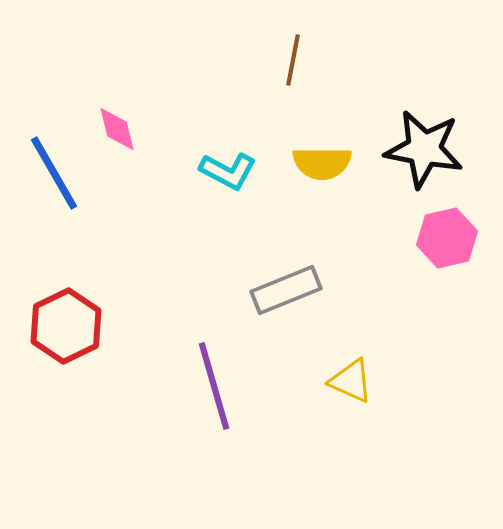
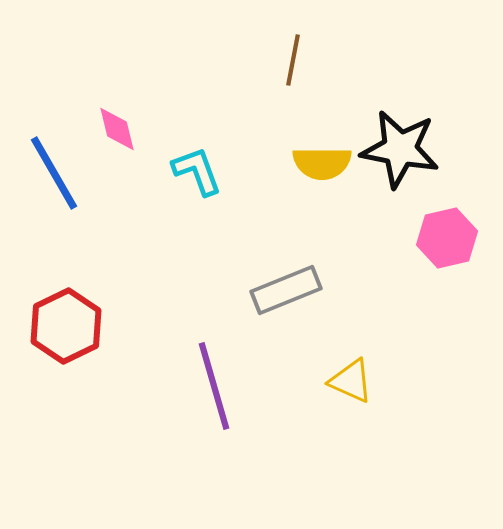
black star: moved 24 px left
cyan L-shape: moved 31 px left; rotated 138 degrees counterclockwise
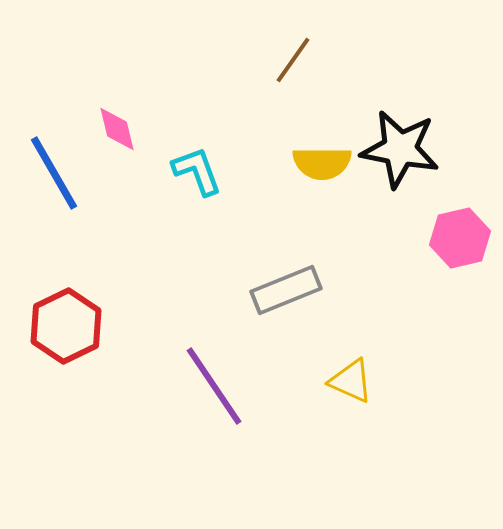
brown line: rotated 24 degrees clockwise
pink hexagon: moved 13 px right
purple line: rotated 18 degrees counterclockwise
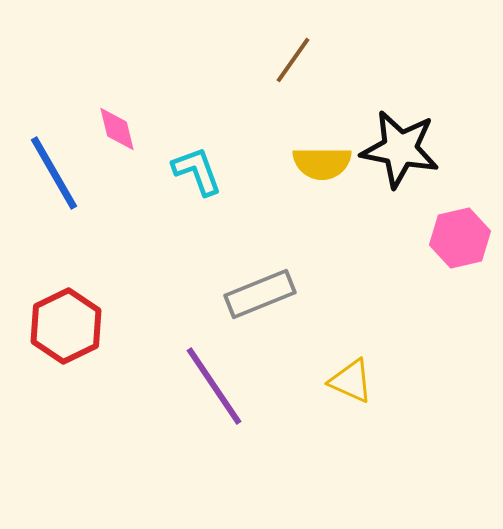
gray rectangle: moved 26 px left, 4 px down
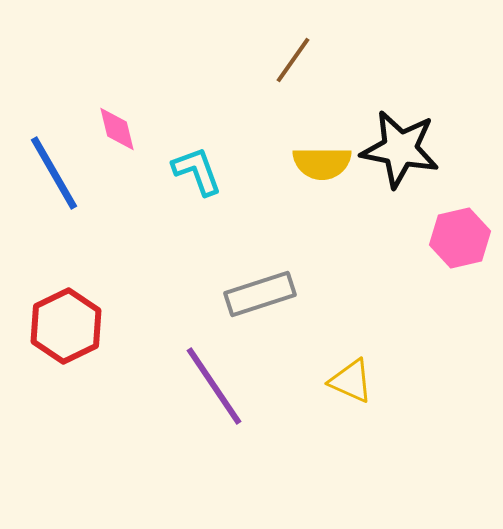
gray rectangle: rotated 4 degrees clockwise
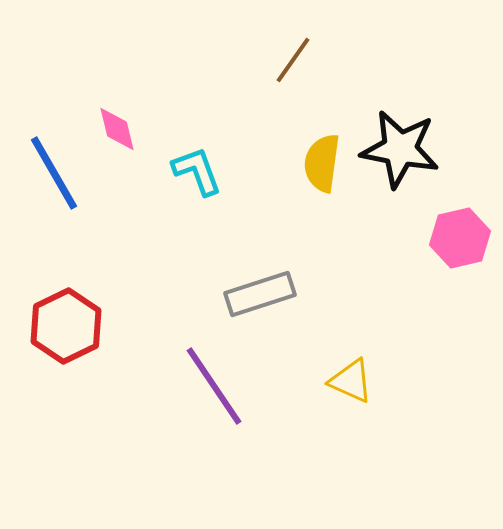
yellow semicircle: rotated 98 degrees clockwise
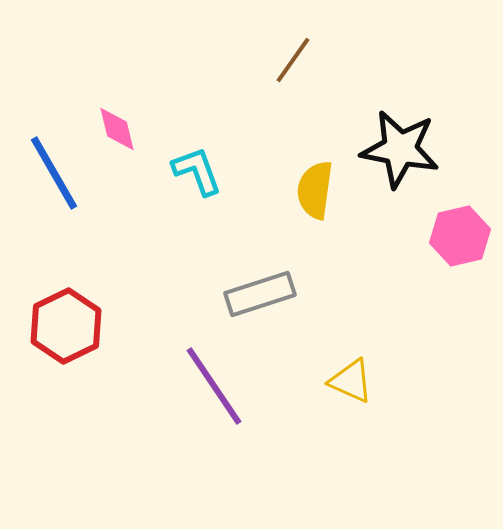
yellow semicircle: moved 7 px left, 27 px down
pink hexagon: moved 2 px up
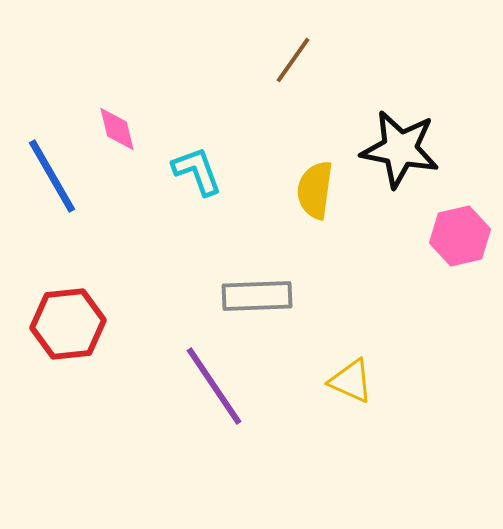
blue line: moved 2 px left, 3 px down
gray rectangle: moved 3 px left, 2 px down; rotated 16 degrees clockwise
red hexagon: moved 2 px right, 2 px up; rotated 20 degrees clockwise
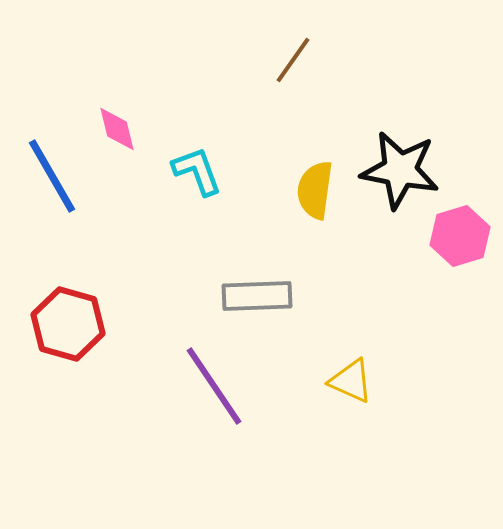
black star: moved 21 px down
pink hexagon: rotated 4 degrees counterclockwise
red hexagon: rotated 22 degrees clockwise
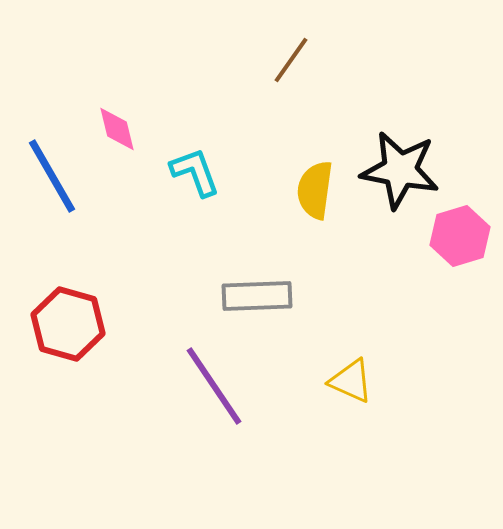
brown line: moved 2 px left
cyan L-shape: moved 2 px left, 1 px down
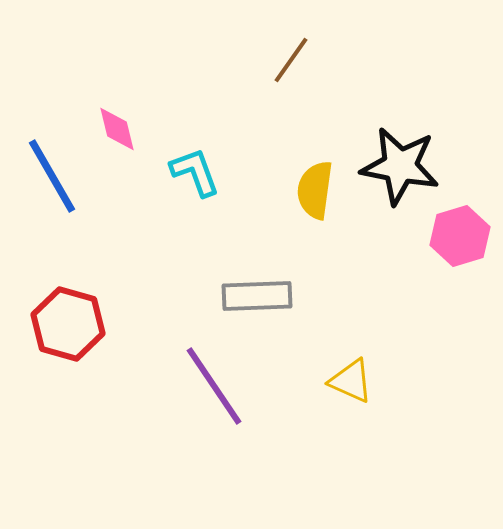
black star: moved 4 px up
